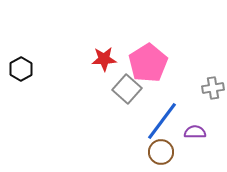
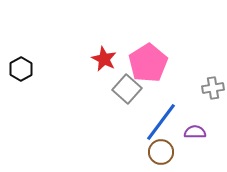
red star: rotated 30 degrees clockwise
blue line: moved 1 px left, 1 px down
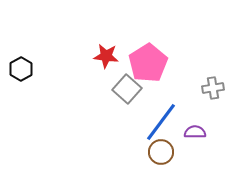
red star: moved 2 px right, 3 px up; rotated 20 degrees counterclockwise
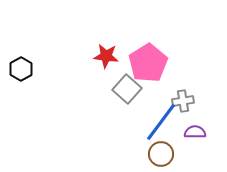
gray cross: moved 30 px left, 13 px down
brown circle: moved 2 px down
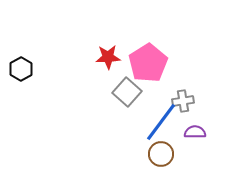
red star: moved 2 px right, 1 px down; rotated 10 degrees counterclockwise
gray square: moved 3 px down
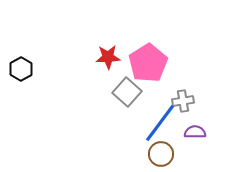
blue line: moved 1 px left, 1 px down
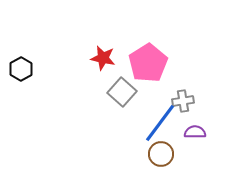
red star: moved 5 px left, 1 px down; rotated 15 degrees clockwise
gray square: moved 5 px left
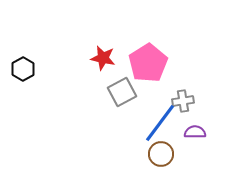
black hexagon: moved 2 px right
gray square: rotated 20 degrees clockwise
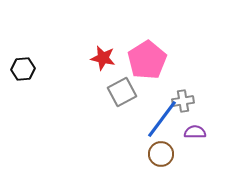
pink pentagon: moved 1 px left, 3 px up
black hexagon: rotated 25 degrees clockwise
blue line: moved 2 px right, 4 px up
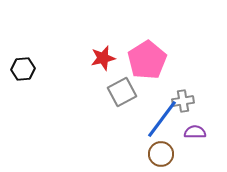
red star: rotated 25 degrees counterclockwise
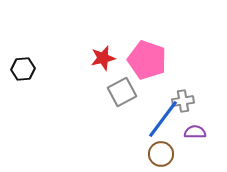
pink pentagon: rotated 21 degrees counterclockwise
blue line: moved 1 px right
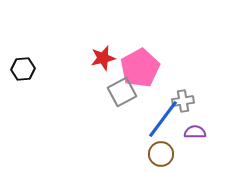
pink pentagon: moved 7 px left, 8 px down; rotated 24 degrees clockwise
